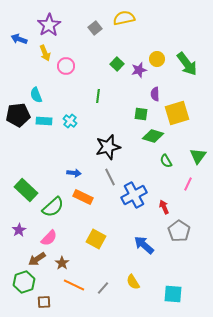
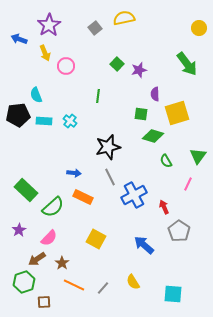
yellow circle at (157, 59): moved 42 px right, 31 px up
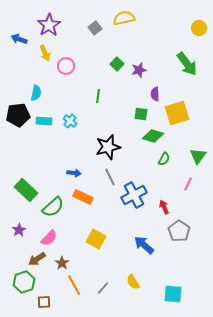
cyan semicircle at (36, 95): moved 2 px up; rotated 147 degrees counterclockwise
green semicircle at (166, 161): moved 2 px left, 2 px up; rotated 120 degrees counterclockwise
orange line at (74, 285): rotated 35 degrees clockwise
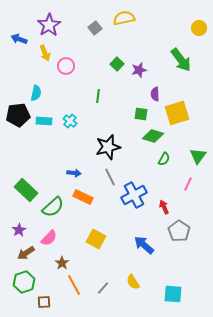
green arrow at (187, 64): moved 6 px left, 4 px up
brown arrow at (37, 259): moved 11 px left, 6 px up
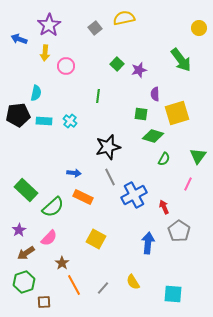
yellow arrow at (45, 53): rotated 28 degrees clockwise
blue arrow at (144, 245): moved 4 px right, 2 px up; rotated 55 degrees clockwise
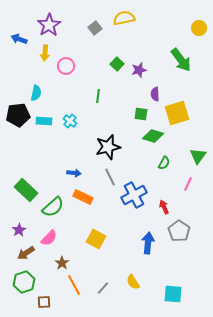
green semicircle at (164, 159): moved 4 px down
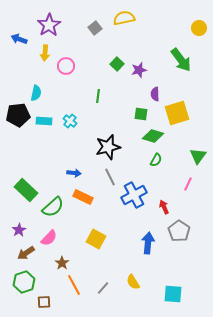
green semicircle at (164, 163): moved 8 px left, 3 px up
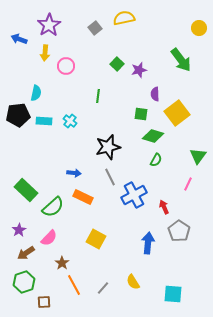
yellow square at (177, 113): rotated 20 degrees counterclockwise
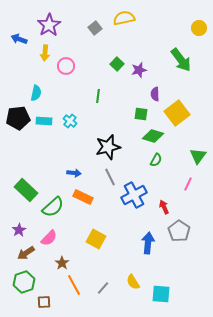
black pentagon at (18, 115): moved 3 px down
cyan square at (173, 294): moved 12 px left
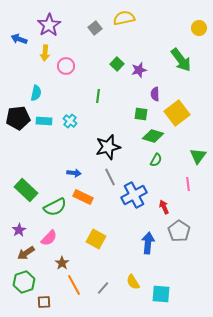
pink line at (188, 184): rotated 32 degrees counterclockwise
green semicircle at (53, 207): moved 2 px right; rotated 15 degrees clockwise
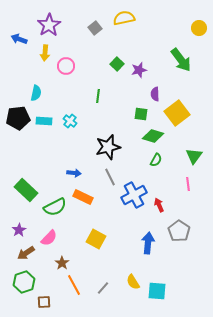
green triangle at (198, 156): moved 4 px left
red arrow at (164, 207): moved 5 px left, 2 px up
cyan square at (161, 294): moved 4 px left, 3 px up
